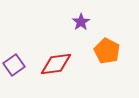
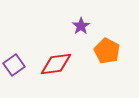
purple star: moved 4 px down
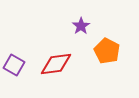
purple square: rotated 25 degrees counterclockwise
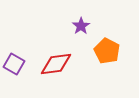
purple square: moved 1 px up
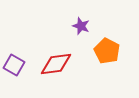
purple star: rotated 18 degrees counterclockwise
purple square: moved 1 px down
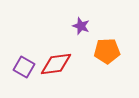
orange pentagon: rotated 30 degrees counterclockwise
purple square: moved 10 px right, 2 px down
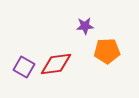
purple star: moved 4 px right; rotated 24 degrees counterclockwise
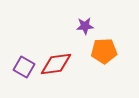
orange pentagon: moved 3 px left
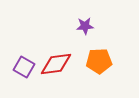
orange pentagon: moved 5 px left, 10 px down
